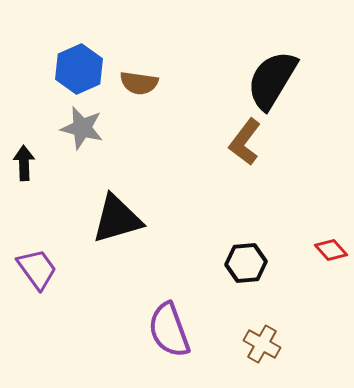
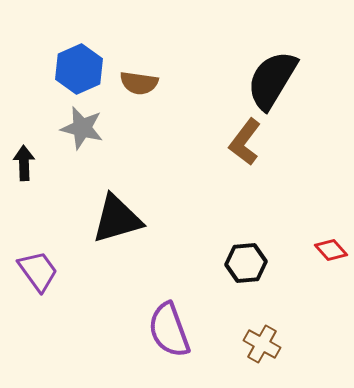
purple trapezoid: moved 1 px right, 2 px down
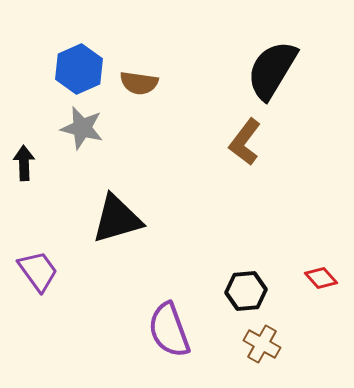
black semicircle: moved 10 px up
red diamond: moved 10 px left, 28 px down
black hexagon: moved 28 px down
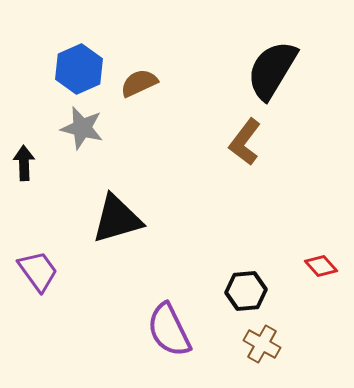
brown semicircle: rotated 147 degrees clockwise
red diamond: moved 12 px up
purple semicircle: rotated 6 degrees counterclockwise
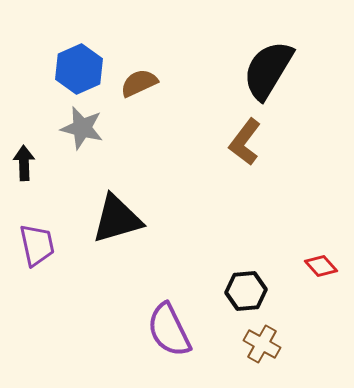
black semicircle: moved 4 px left
purple trapezoid: moved 1 px left, 26 px up; rotated 24 degrees clockwise
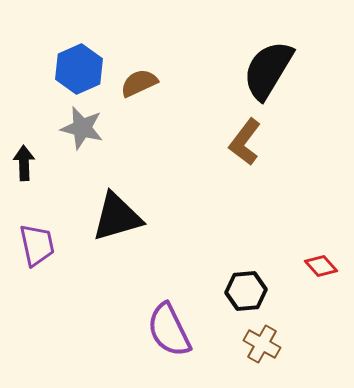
black triangle: moved 2 px up
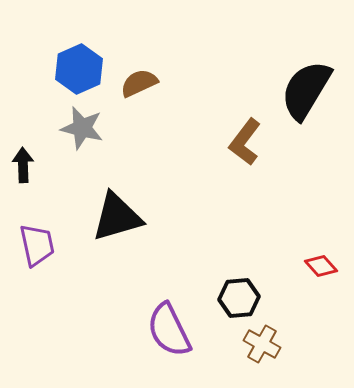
black semicircle: moved 38 px right, 20 px down
black arrow: moved 1 px left, 2 px down
black hexagon: moved 7 px left, 7 px down
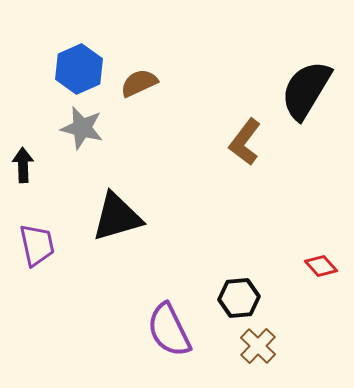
brown cross: moved 4 px left, 2 px down; rotated 15 degrees clockwise
